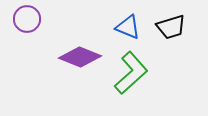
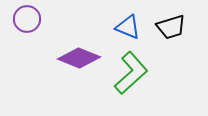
purple diamond: moved 1 px left, 1 px down
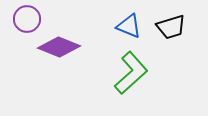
blue triangle: moved 1 px right, 1 px up
purple diamond: moved 20 px left, 11 px up
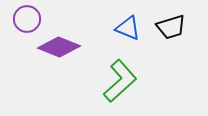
blue triangle: moved 1 px left, 2 px down
green L-shape: moved 11 px left, 8 px down
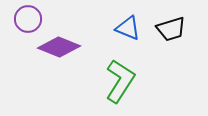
purple circle: moved 1 px right
black trapezoid: moved 2 px down
green L-shape: rotated 15 degrees counterclockwise
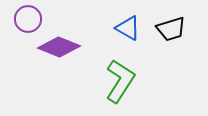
blue triangle: rotated 8 degrees clockwise
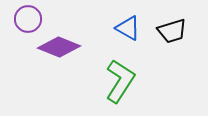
black trapezoid: moved 1 px right, 2 px down
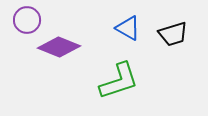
purple circle: moved 1 px left, 1 px down
black trapezoid: moved 1 px right, 3 px down
green L-shape: moved 1 px left; rotated 39 degrees clockwise
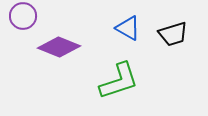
purple circle: moved 4 px left, 4 px up
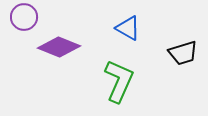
purple circle: moved 1 px right, 1 px down
black trapezoid: moved 10 px right, 19 px down
green L-shape: rotated 48 degrees counterclockwise
